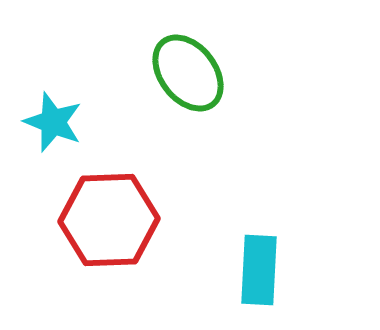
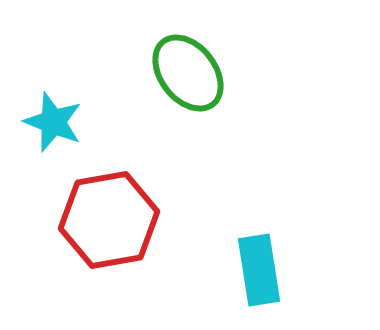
red hexagon: rotated 8 degrees counterclockwise
cyan rectangle: rotated 12 degrees counterclockwise
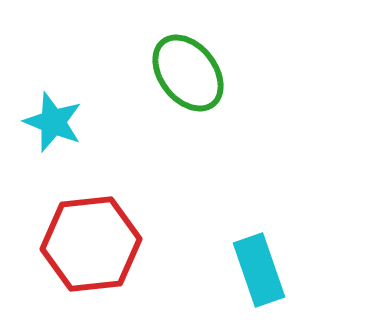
red hexagon: moved 18 px left, 24 px down; rotated 4 degrees clockwise
cyan rectangle: rotated 10 degrees counterclockwise
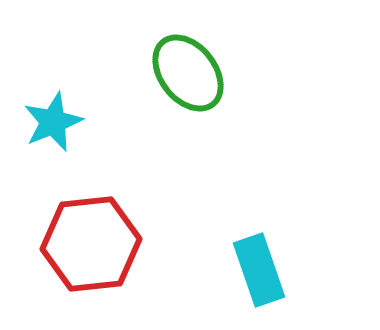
cyan star: rotated 28 degrees clockwise
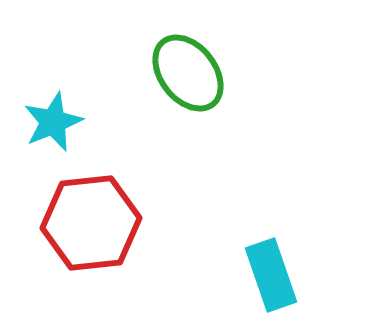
red hexagon: moved 21 px up
cyan rectangle: moved 12 px right, 5 px down
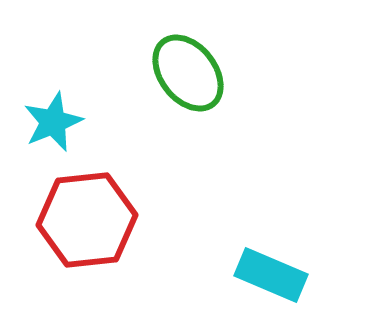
red hexagon: moved 4 px left, 3 px up
cyan rectangle: rotated 48 degrees counterclockwise
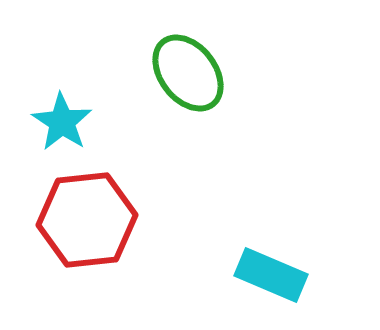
cyan star: moved 9 px right; rotated 16 degrees counterclockwise
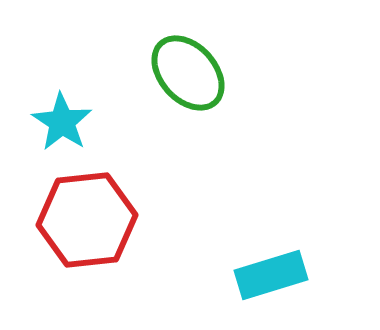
green ellipse: rotated 4 degrees counterclockwise
cyan rectangle: rotated 40 degrees counterclockwise
